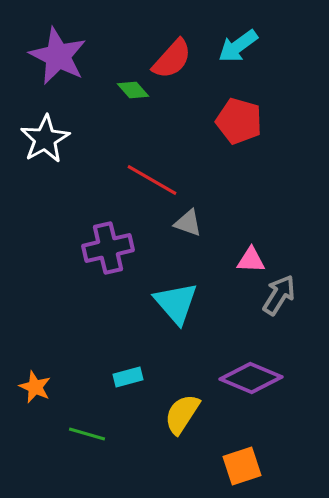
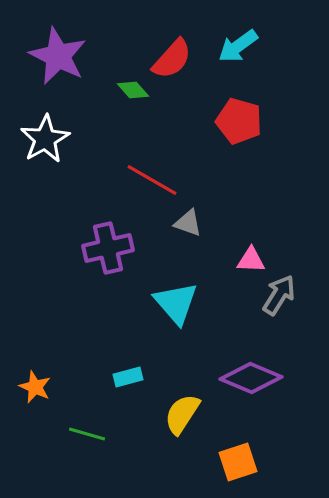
orange square: moved 4 px left, 4 px up
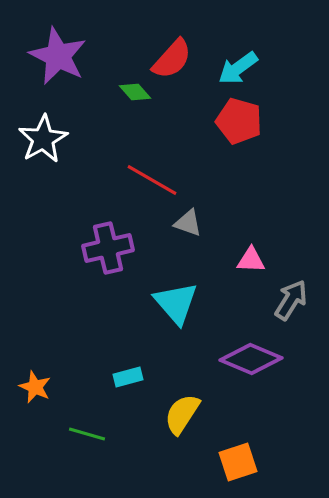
cyan arrow: moved 22 px down
green diamond: moved 2 px right, 2 px down
white star: moved 2 px left
gray arrow: moved 12 px right, 5 px down
purple diamond: moved 19 px up
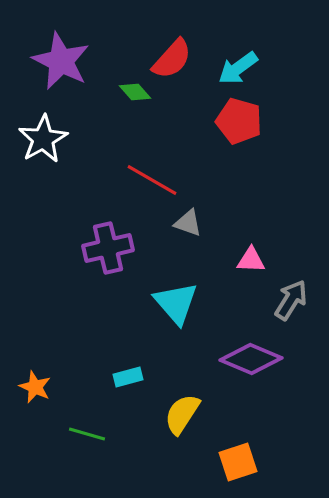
purple star: moved 3 px right, 5 px down
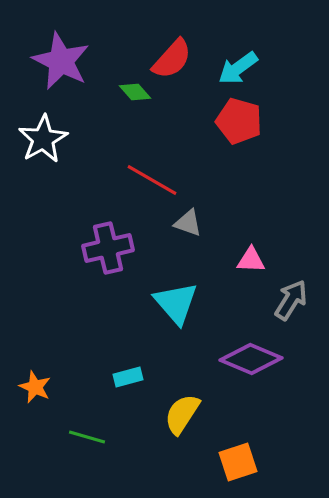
green line: moved 3 px down
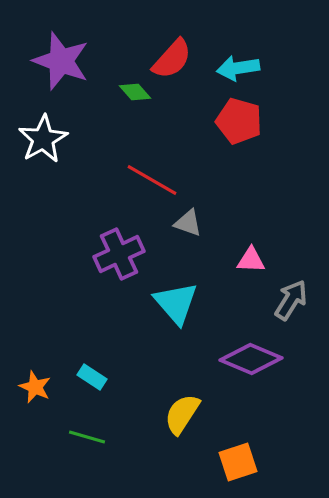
purple star: rotated 6 degrees counterclockwise
cyan arrow: rotated 27 degrees clockwise
purple cross: moved 11 px right, 6 px down; rotated 12 degrees counterclockwise
cyan rectangle: moved 36 px left; rotated 48 degrees clockwise
